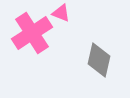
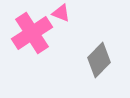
gray diamond: rotated 32 degrees clockwise
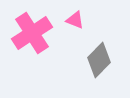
pink triangle: moved 14 px right, 7 px down
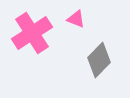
pink triangle: moved 1 px right, 1 px up
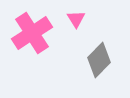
pink triangle: rotated 36 degrees clockwise
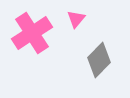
pink triangle: rotated 12 degrees clockwise
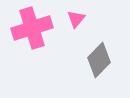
pink cross: moved 5 px up; rotated 15 degrees clockwise
